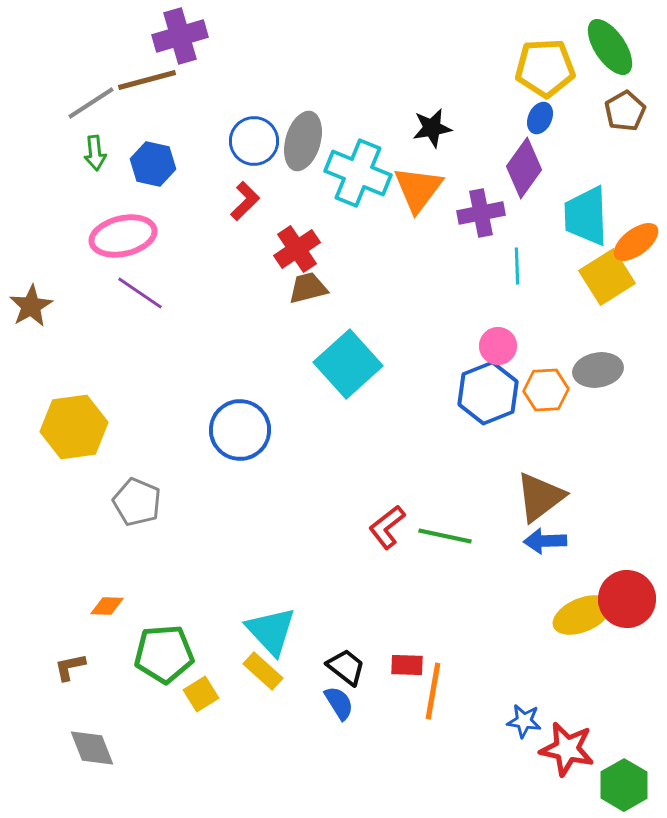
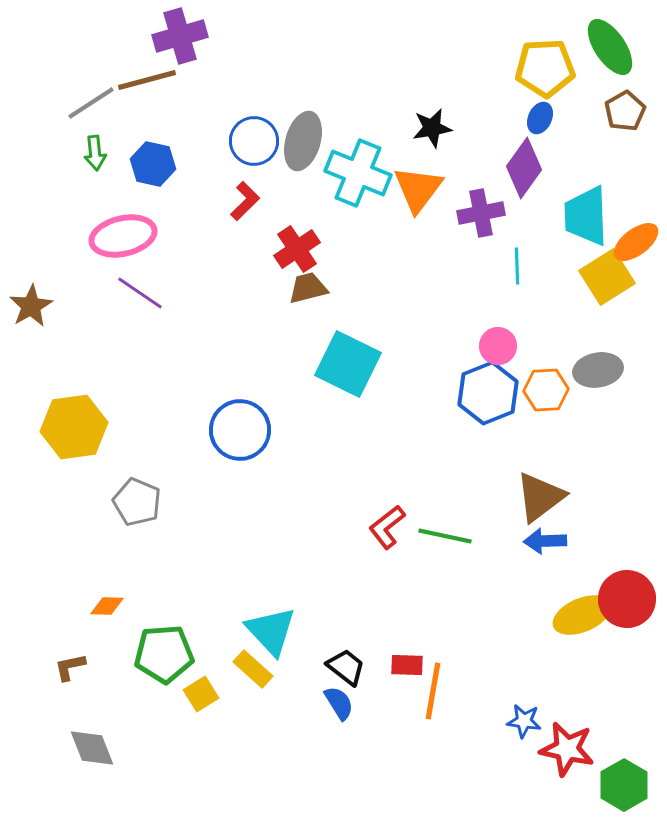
cyan square at (348, 364): rotated 22 degrees counterclockwise
yellow rectangle at (263, 671): moved 10 px left, 2 px up
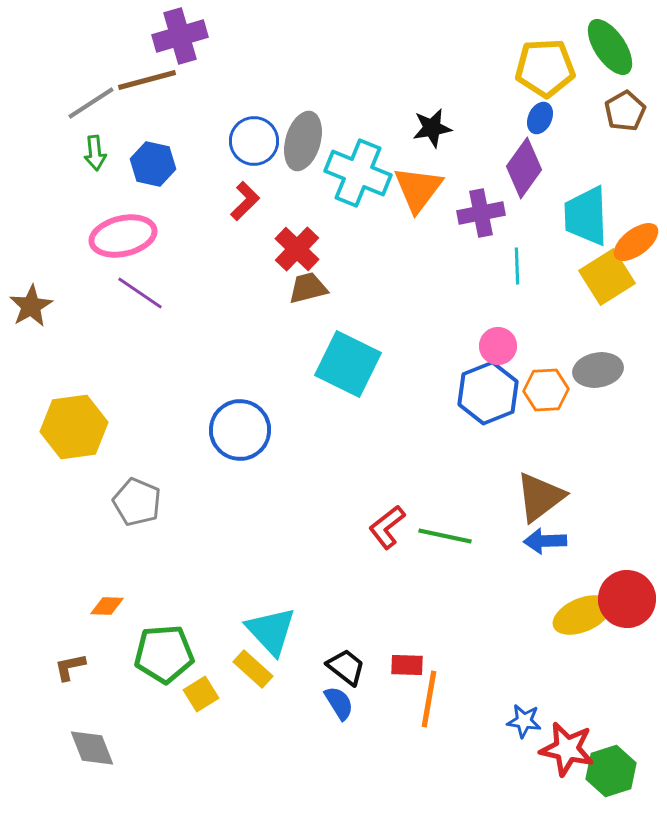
red cross at (297, 249): rotated 12 degrees counterclockwise
orange line at (433, 691): moved 4 px left, 8 px down
green hexagon at (624, 785): moved 13 px left, 14 px up; rotated 12 degrees clockwise
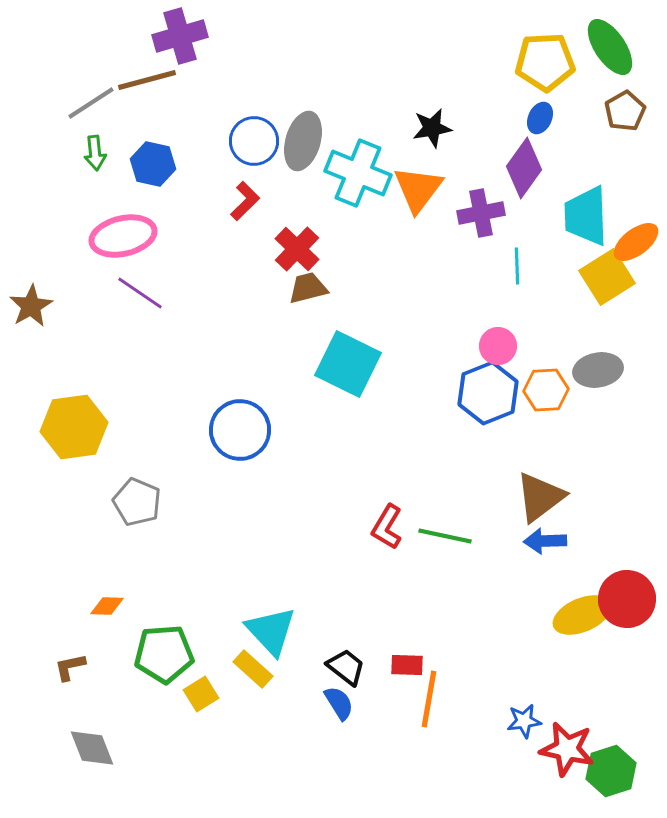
yellow pentagon at (545, 68): moved 6 px up
red L-shape at (387, 527): rotated 21 degrees counterclockwise
blue star at (524, 721): rotated 16 degrees counterclockwise
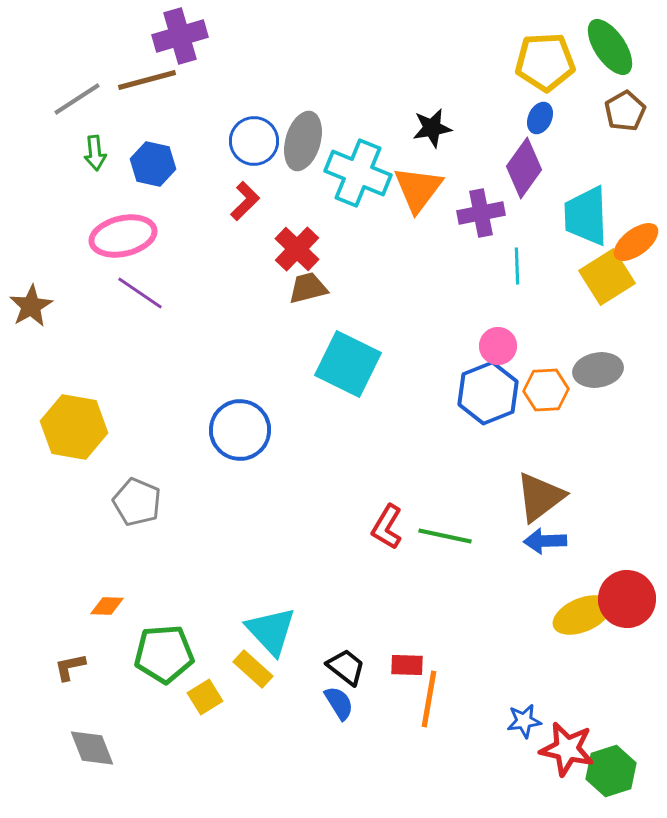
gray line at (91, 103): moved 14 px left, 4 px up
yellow hexagon at (74, 427): rotated 18 degrees clockwise
yellow square at (201, 694): moved 4 px right, 3 px down
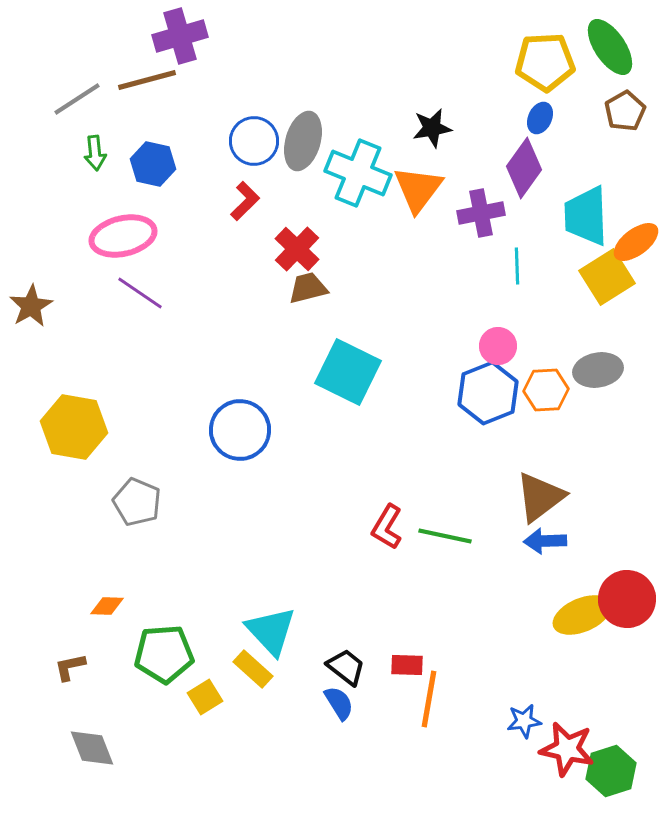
cyan square at (348, 364): moved 8 px down
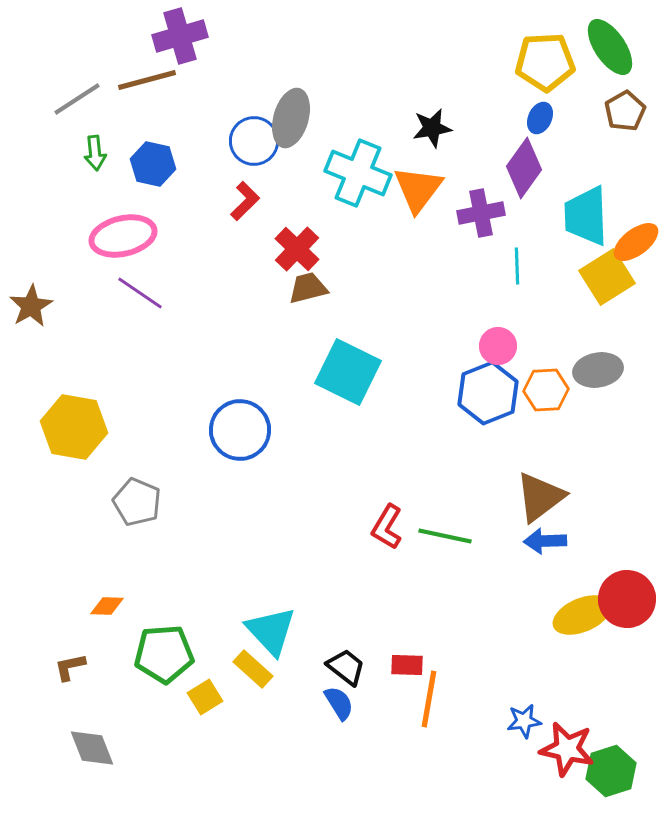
gray ellipse at (303, 141): moved 12 px left, 23 px up
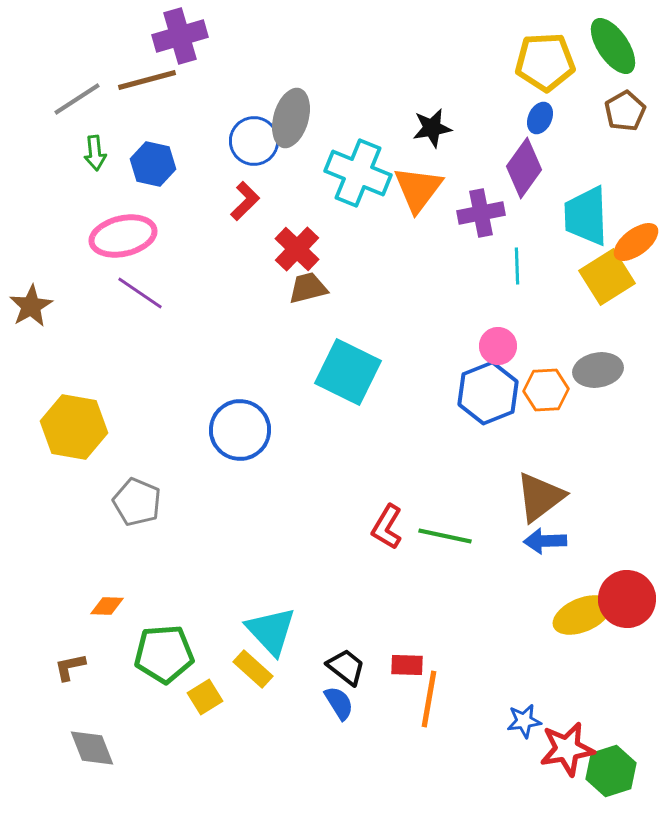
green ellipse at (610, 47): moved 3 px right, 1 px up
red star at (567, 749): rotated 22 degrees counterclockwise
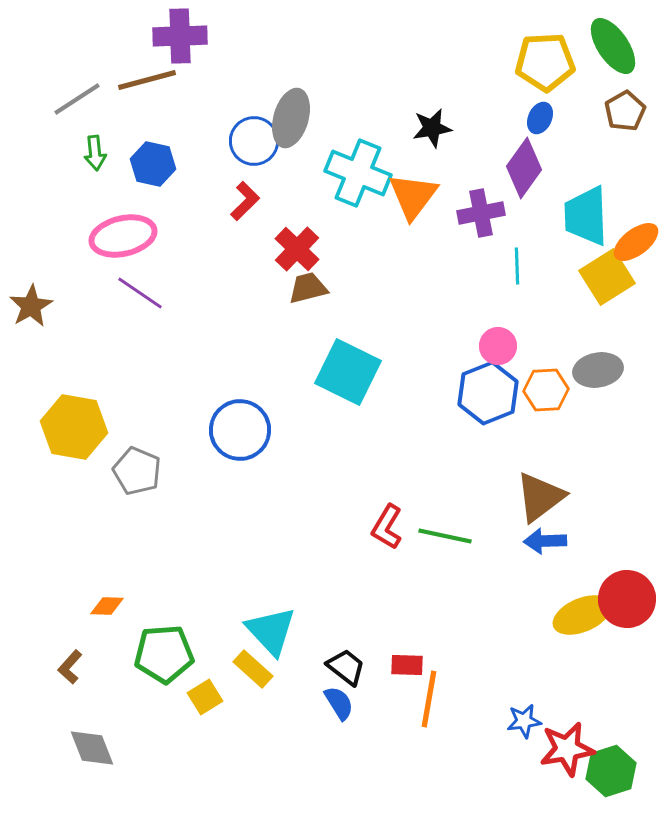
purple cross at (180, 36): rotated 14 degrees clockwise
orange triangle at (418, 189): moved 5 px left, 7 px down
gray pentagon at (137, 502): moved 31 px up
brown L-shape at (70, 667): rotated 36 degrees counterclockwise
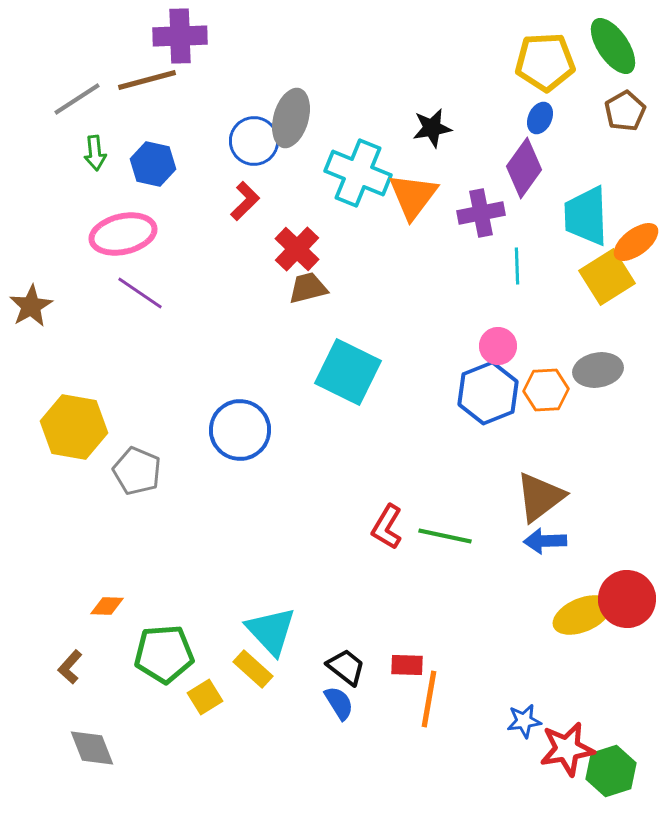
pink ellipse at (123, 236): moved 2 px up
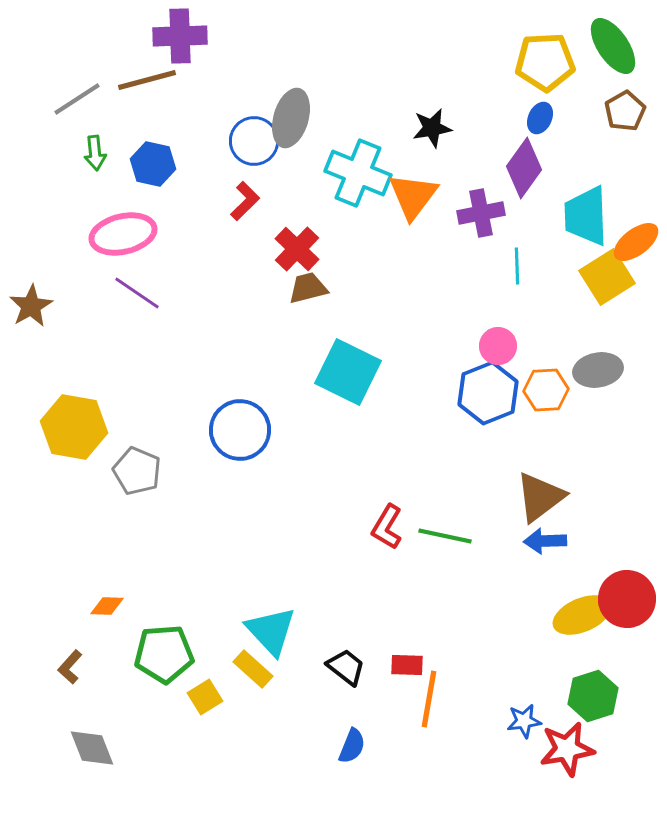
purple line at (140, 293): moved 3 px left
blue semicircle at (339, 703): moved 13 px right, 43 px down; rotated 54 degrees clockwise
green hexagon at (611, 771): moved 18 px left, 75 px up
